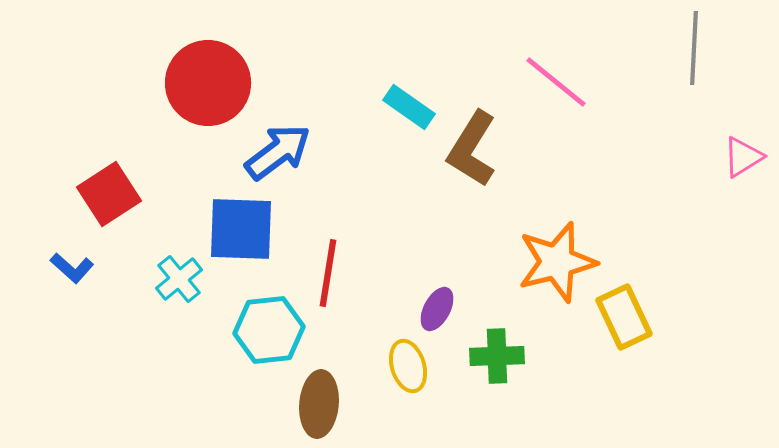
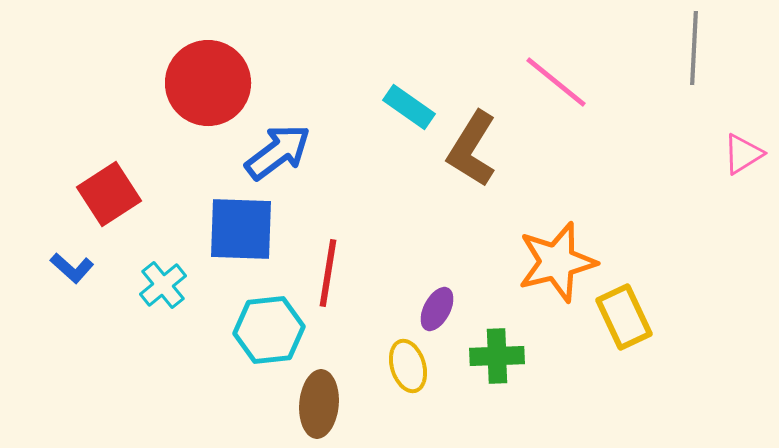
pink triangle: moved 3 px up
cyan cross: moved 16 px left, 6 px down
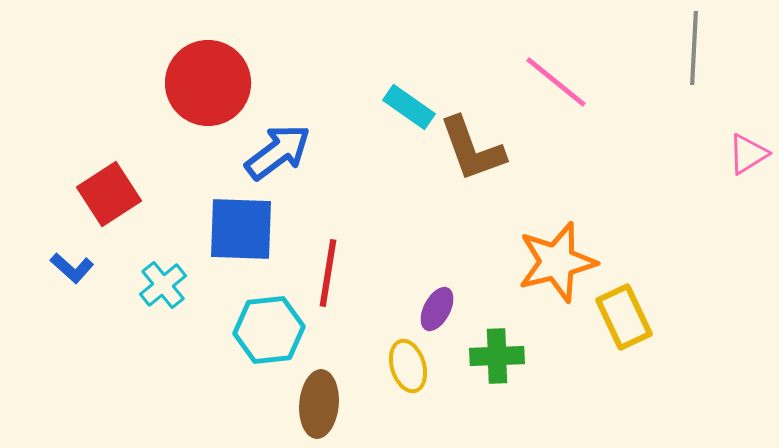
brown L-shape: rotated 52 degrees counterclockwise
pink triangle: moved 5 px right
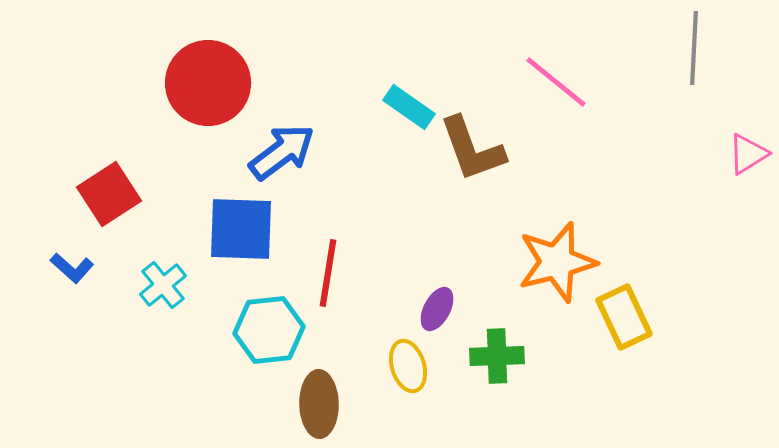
blue arrow: moved 4 px right
brown ellipse: rotated 6 degrees counterclockwise
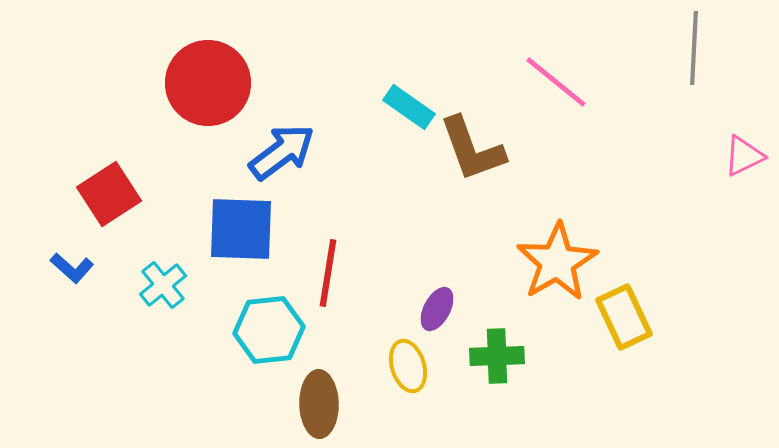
pink triangle: moved 4 px left, 2 px down; rotated 6 degrees clockwise
orange star: rotated 16 degrees counterclockwise
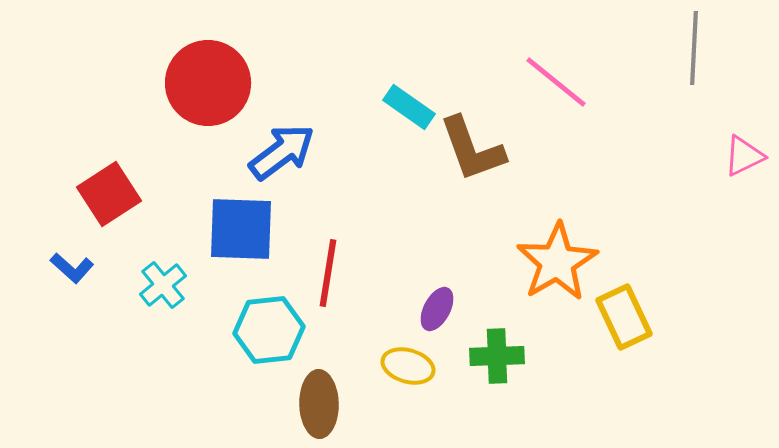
yellow ellipse: rotated 57 degrees counterclockwise
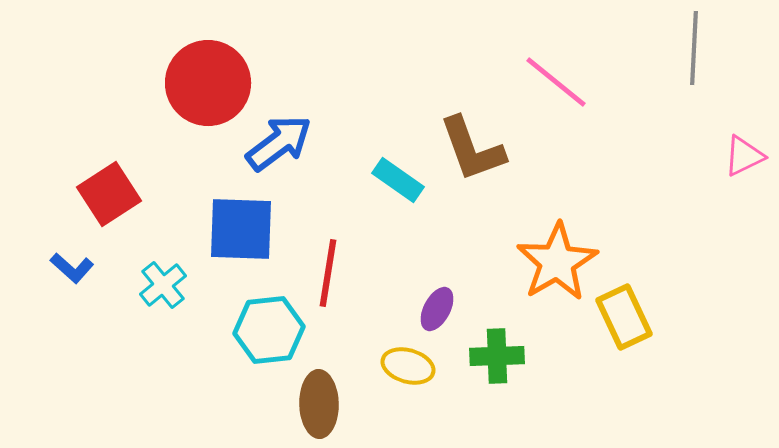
cyan rectangle: moved 11 px left, 73 px down
blue arrow: moved 3 px left, 9 px up
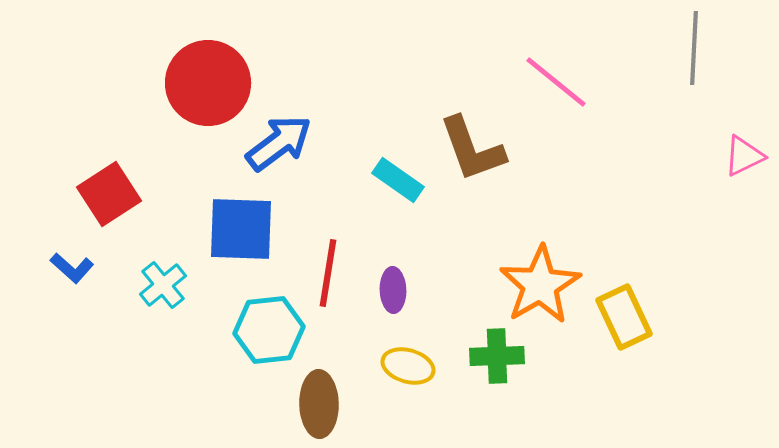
orange star: moved 17 px left, 23 px down
purple ellipse: moved 44 px left, 19 px up; rotated 30 degrees counterclockwise
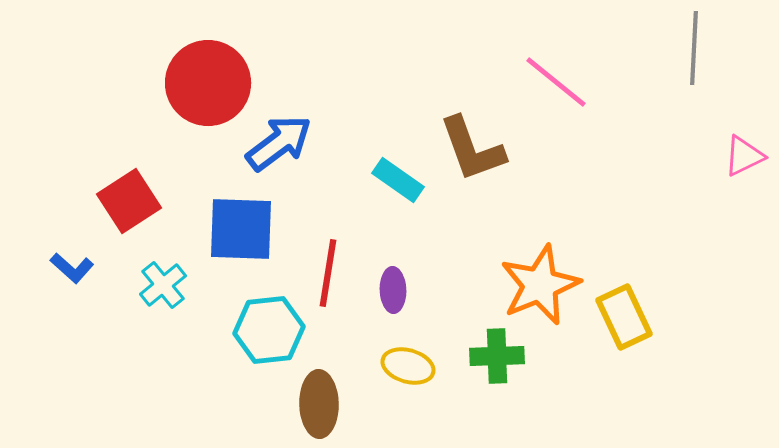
red square: moved 20 px right, 7 px down
orange star: rotated 8 degrees clockwise
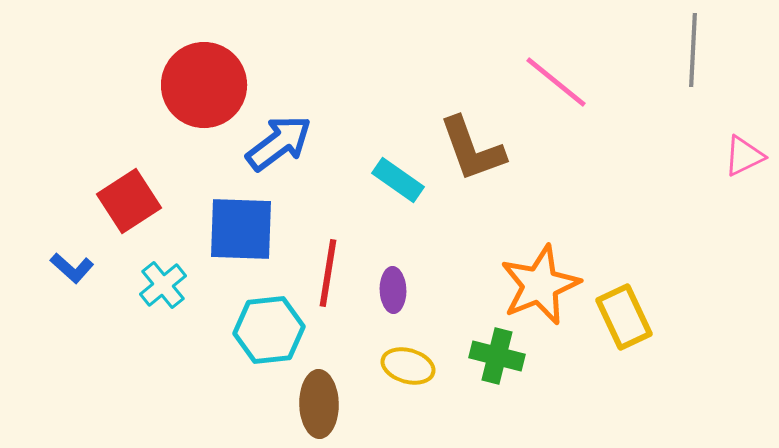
gray line: moved 1 px left, 2 px down
red circle: moved 4 px left, 2 px down
green cross: rotated 16 degrees clockwise
